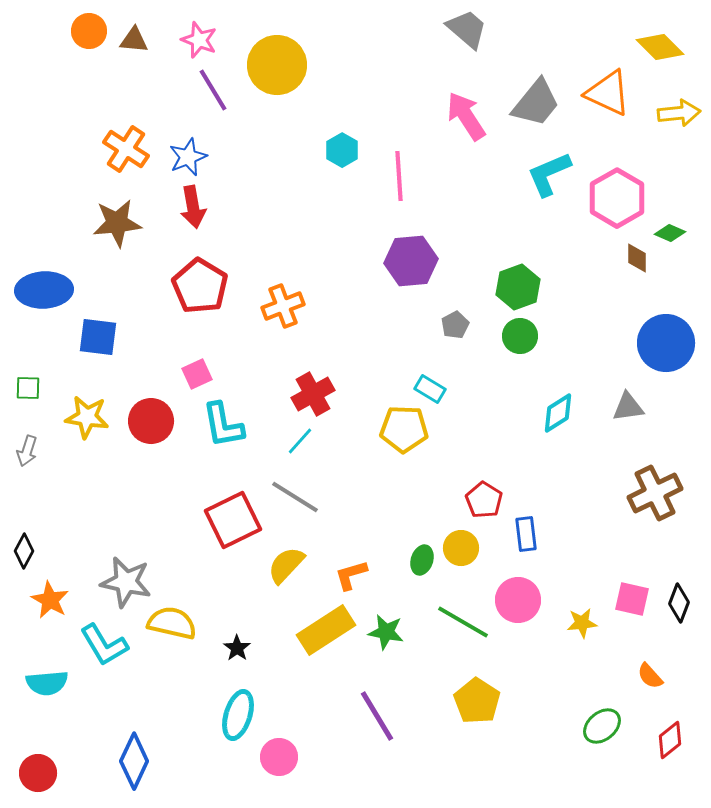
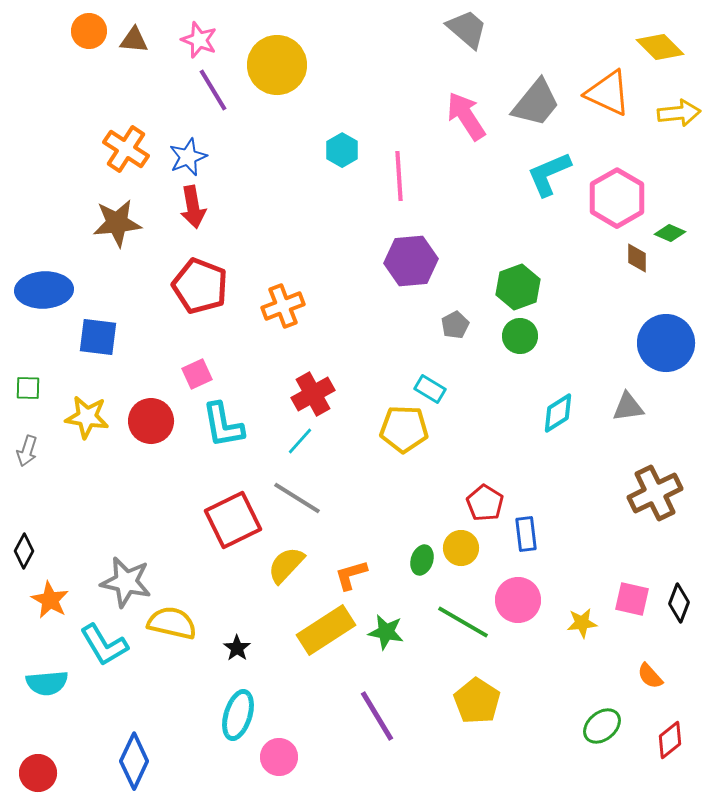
red pentagon at (200, 286): rotated 10 degrees counterclockwise
gray line at (295, 497): moved 2 px right, 1 px down
red pentagon at (484, 500): moved 1 px right, 3 px down
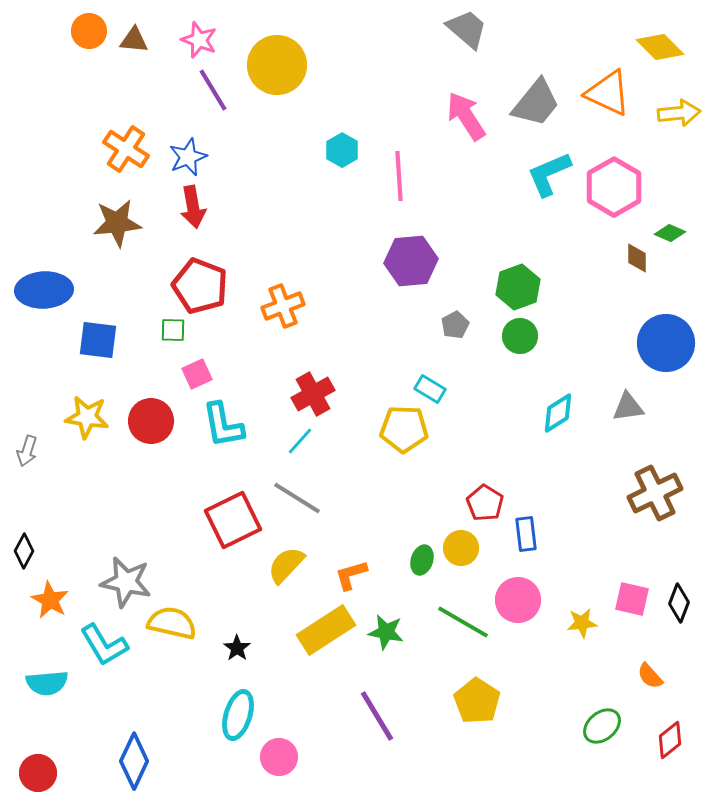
pink hexagon at (617, 198): moved 3 px left, 11 px up
blue square at (98, 337): moved 3 px down
green square at (28, 388): moved 145 px right, 58 px up
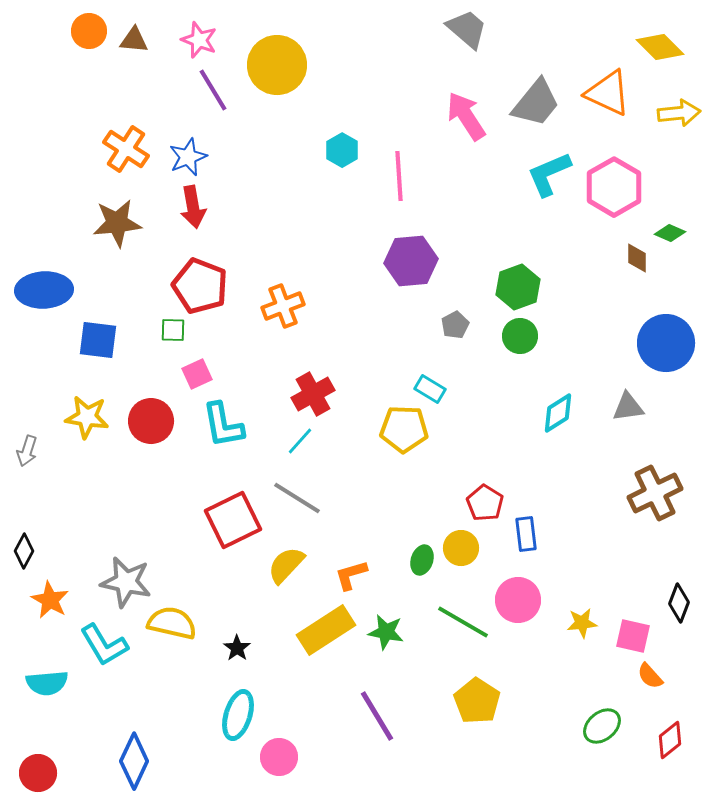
pink square at (632, 599): moved 1 px right, 37 px down
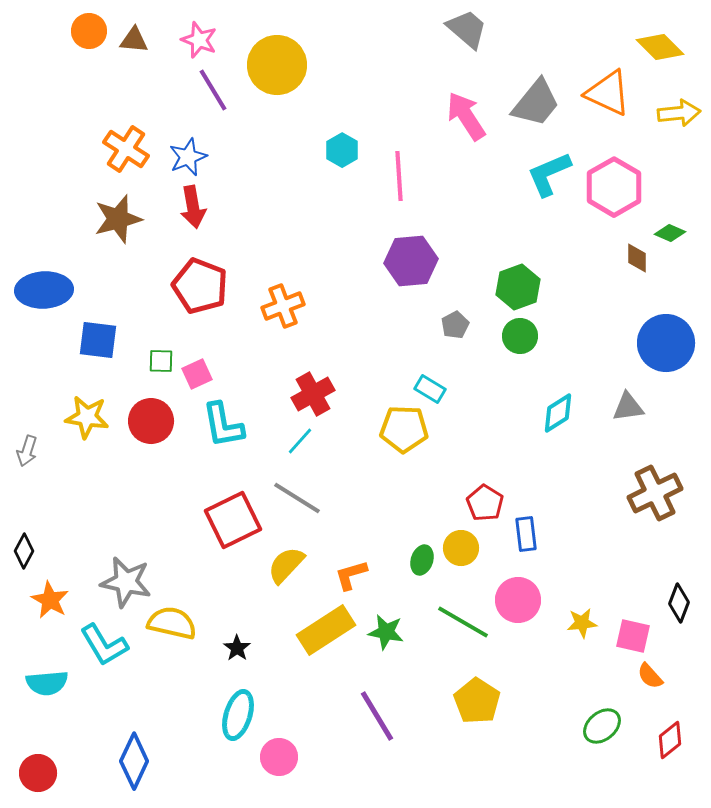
brown star at (117, 223): moved 1 px right, 4 px up; rotated 9 degrees counterclockwise
green square at (173, 330): moved 12 px left, 31 px down
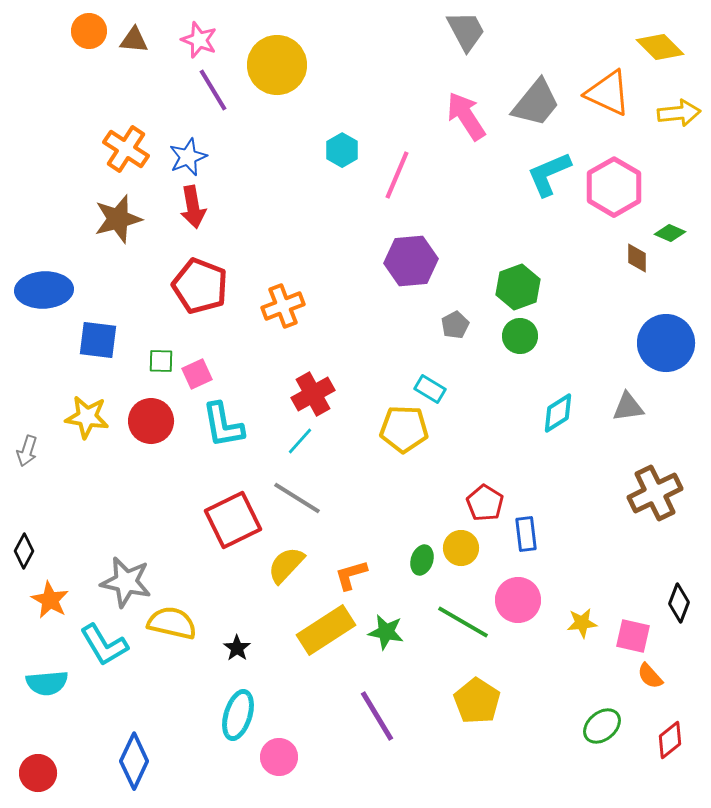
gray trapezoid at (467, 29): moved 1 px left, 2 px down; rotated 21 degrees clockwise
pink line at (399, 176): moved 2 px left, 1 px up; rotated 27 degrees clockwise
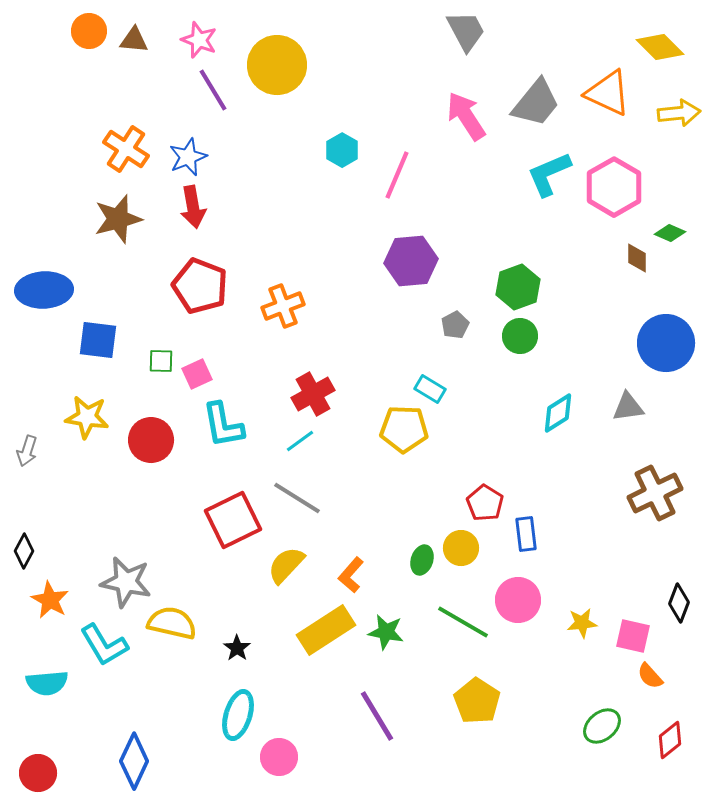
red circle at (151, 421): moved 19 px down
cyan line at (300, 441): rotated 12 degrees clockwise
orange L-shape at (351, 575): rotated 33 degrees counterclockwise
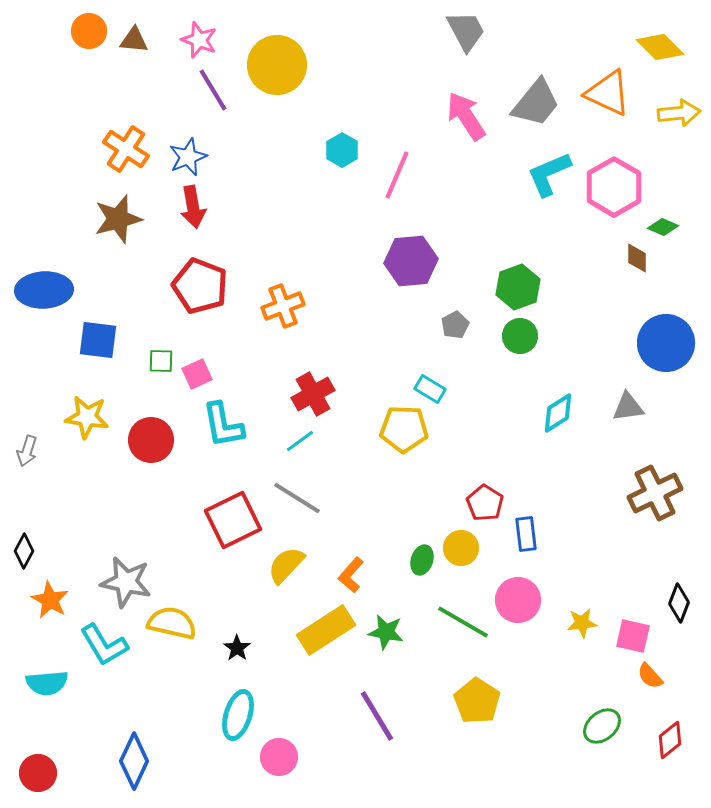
green diamond at (670, 233): moved 7 px left, 6 px up
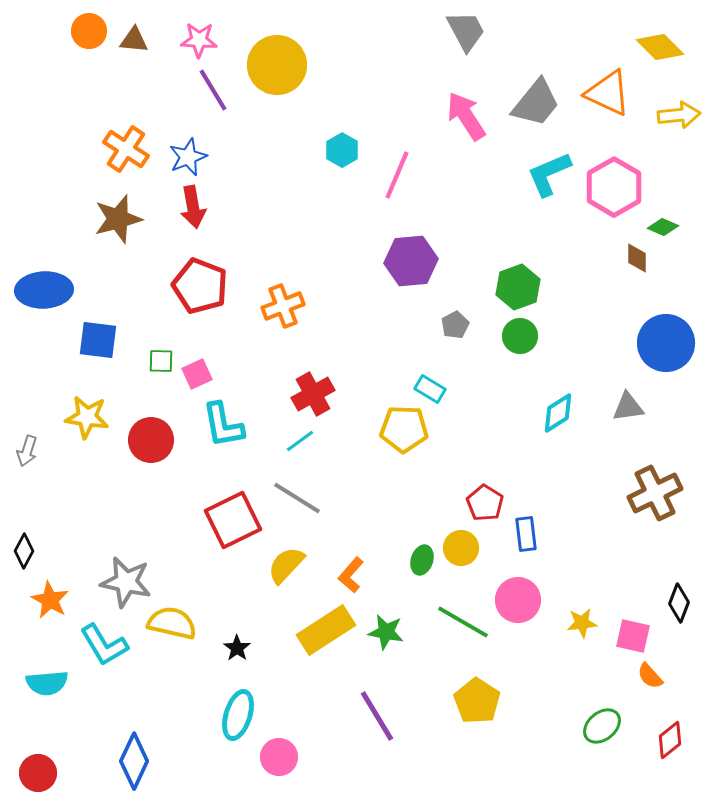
pink star at (199, 40): rotated 18 degrees counterclockwise
yellow arrow at (679, 113): moved 2 px down
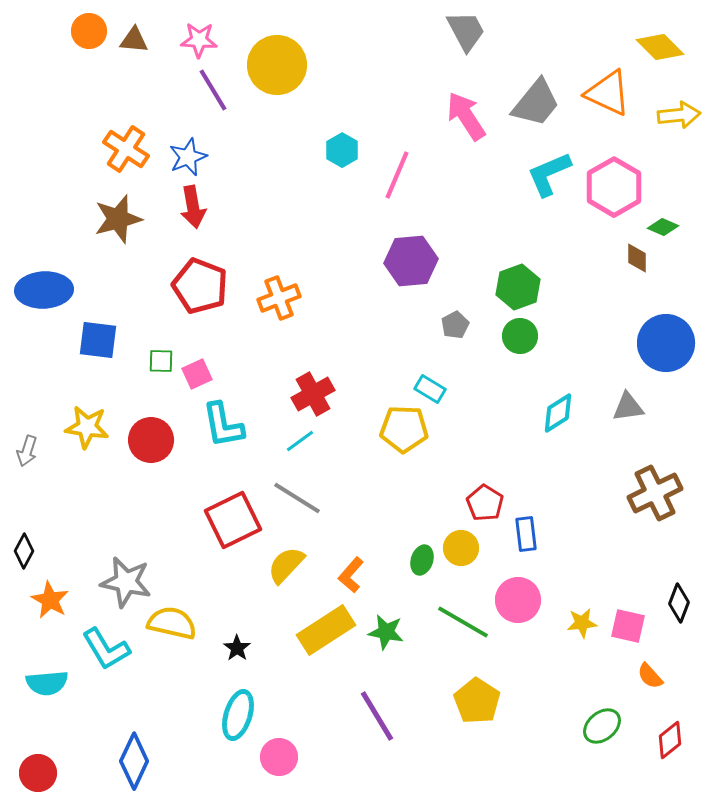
orange cross at (283, 306): moved 4 px left, 8 px up
yellow star at (87, 417): moved 10 px down
pink square at (633, 636): moved 5 px left, 10 px up
cyan L-shape at (104, 645): moved 2 px right, 4 px down
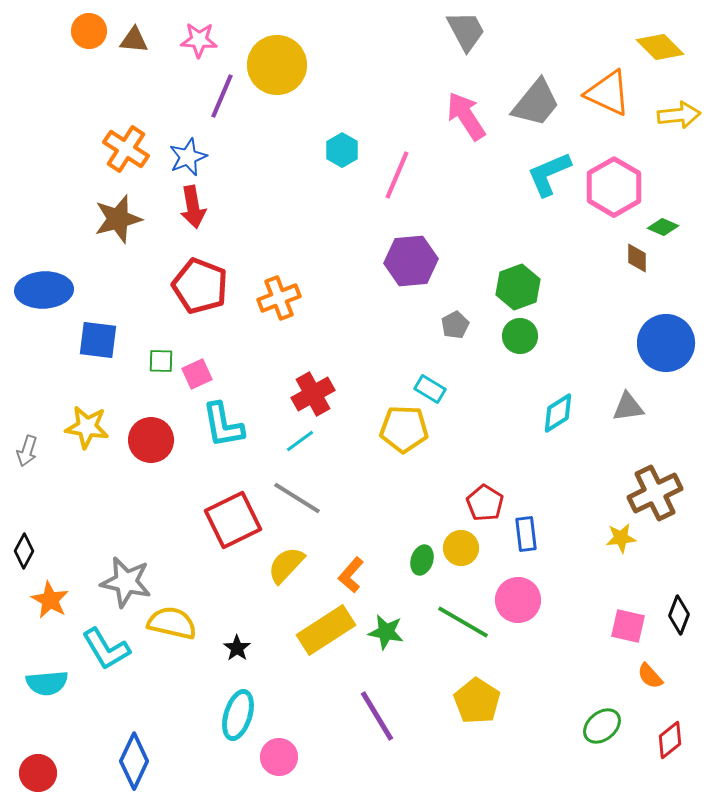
purple line at (213, 90): moved 9 px right, 6 px down; rotated 54 degrees clockwise
black diamond at (679, 603): moved 12 px down
yellow star at (582, 623): moved 39 px right, 85 px up
